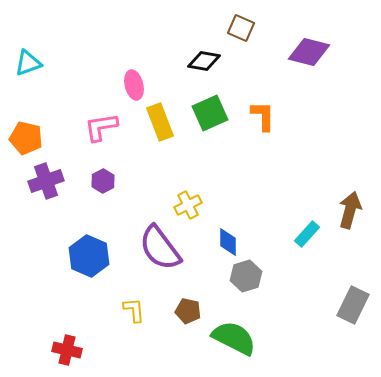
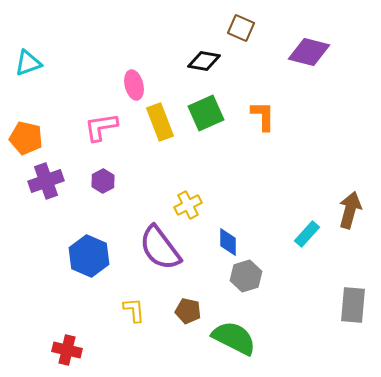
green square: moved 4 px left
gray rectangle: rotated 21 degrees counterclockwise
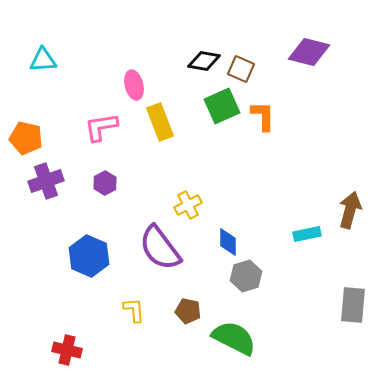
brown square: moved 41 px down
cyan triangle: moved 15 px right, 3 px up; rotated 16 degrees clockwise
green square: moved 16 px right, 7 px up
purple hexagon: moved 2 px right, 2 px down
cyan rectangle: rotated 36 degrees clockwise
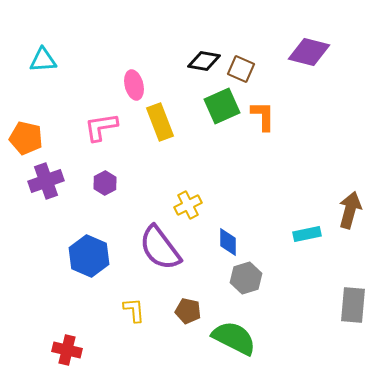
gray hexagon: moved 2 px down
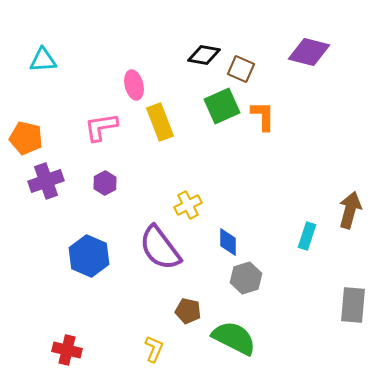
black diamond: moved 6 px up
cyan rectangle: moved 2 px down; rotated 60 degrees counterclockwise
yellow L-shape: moved 20 px right, 39 px down; rotated 28 degrees clockwise
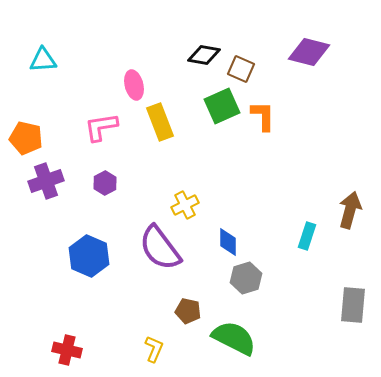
yellow cross: moved 3 px left
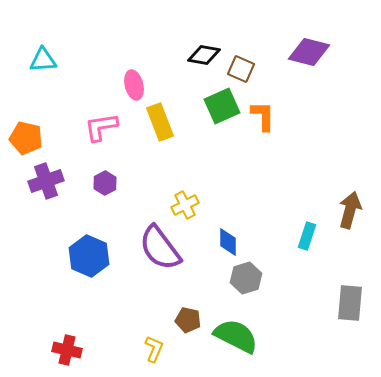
gray rectangle: moved 3 px left, 2 px up
brown pentagon: moved 9 px down
green semicircle: moved 2 px right, 2 px up
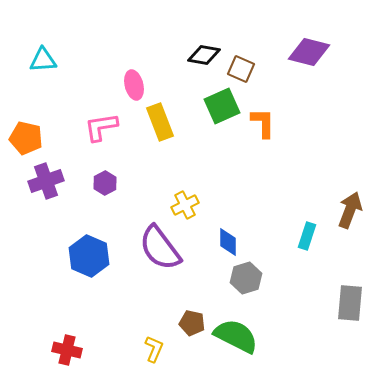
orange L-shape: moved 7 px down
brown arrow: rotated 6 degrees clockwise
brown pentagon: moved 4 px right, 3 px down
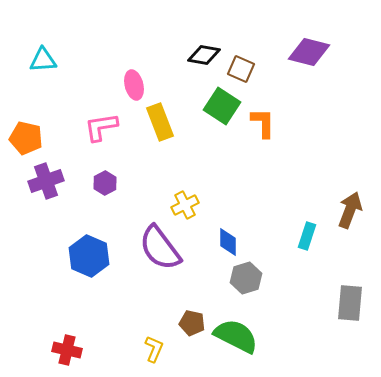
green square: rotated 33 degrees counterclockwise
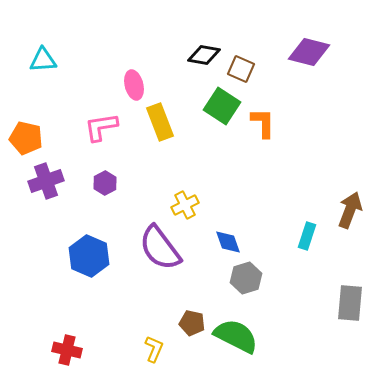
blue diamond: rotated 20 degrees counterclockwise
